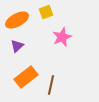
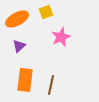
orange ellipse: moved 1 px up
pink star: moved 1 px left
purple triangle: moved 2 px right
orange rectangle: moved 1 px left, 3 px down; rotated 45 degrees counterclockwise
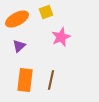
brown line: moved 5 px up
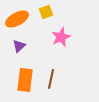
brown line: moved 1 px up
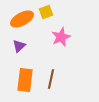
orange ellipse: moved 5 px right
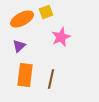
orange rectangle: moved 5 px up
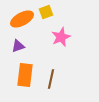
purple triangle: moved 1 px left; rotated 24 degrees clockwise
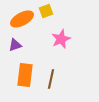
yellow square: moved 1 px up
pink star: moved 2 px down
purple triangle: moved 3 px left, 1 px up
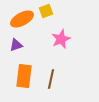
purple triangle: moved 1 px right
orange rectangle: moved 1 px left, 1 px down
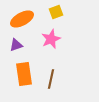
yellow square: moved 10 px right, 1 px down
pink star: moved 10 px left
orange rectangle: moved 2 px up; rotated 15 degrees counterclockwise
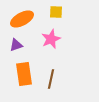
yellow square: rotated 24 degrees clockwise
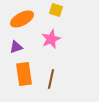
yellow square: moved 2 px up; rotated 16 degrees clockwise
purple triangle: moved 2 px down
